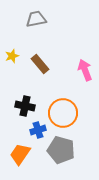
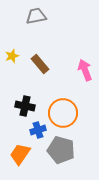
gray trapezoid: moved 3 px up
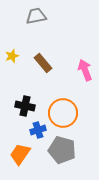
brown rectangle: moved 3 px right, 1 px up
gray pentagon: moved 1 px right
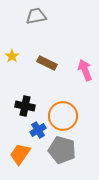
yellow star: rotated 16 degrees counterclockwise
brown rectangle: moved 4 px right; rotated 24 degrees counterclockwise
orange circle: moved 3 px down
blue cross: rotated 14 degrees counterclockwise
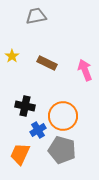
orange trapezoid: rotated 10 degrees counterclockwise
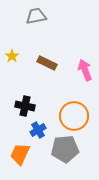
orange circle: moved 11 px right
gray pentagon: moved 3 px right, 1 px up; rotated 20 degrees counterclockwise
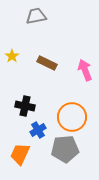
orange circle: moved 2 px left, 1 px down
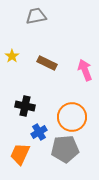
blue cross: moved 1 px right, 2 px down
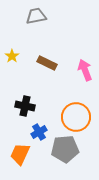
orange circle: moved 4 px right
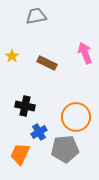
pink arrow: moved 17 px up
